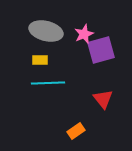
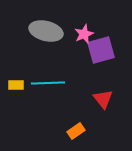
yellow rectangle: moved 24 px left, 25 px down
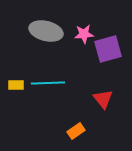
pink star: rotated 18 degrees clockwise
purple square: moved 7 px right, 1 px up
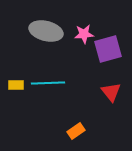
red triangle: moved 8 px right, 7 px up
